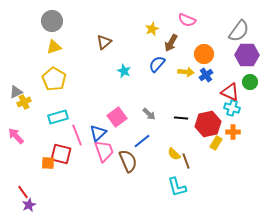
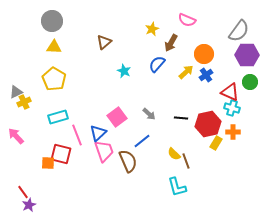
yellow triangle: rotated 21 degrees clockwise
yellow arrow: rotated 49 degrees counterclockwise
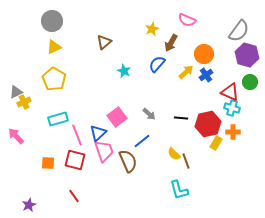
yellow triangle: rotated 28 degrees counterclockwise
purple hexagon: rotated 15 degrees clockwise
cyan rectangle: moved 2 px down
red square: moved 14 px right, 6 px down
cyan L-shape: moved 2 px right, 3 px down
red line: moved 51 px right, 4 px down
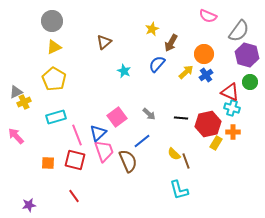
pink semicircle: moved 21 px right, 4 px up
cyan rectangle: moved 2 px left, 2 px up
purple star: rotated 16 degrees clockwise
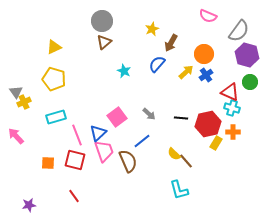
gray circle: moved 50 px right
yellow pentagon: rotated 15 degrees counterclockwise
gray triangle: rotated 40 degrees counterclockwise
brown line: rotated 21 degrees counterclockwise
